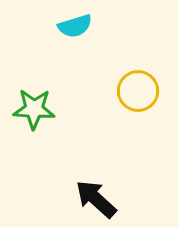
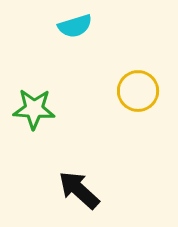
black arrow: moved 17 px left, 9 px up
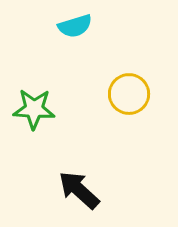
yellow circle: moved 9 px left, 3 px down
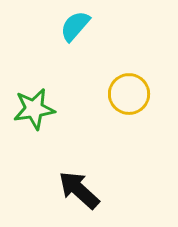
cyan semicircle: rotated 148 degrees clockwise
green star: rotated 12 degrees counterclockwise
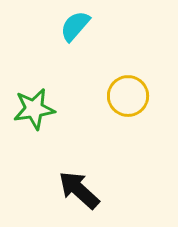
yellow circle: moved 1 px left, 2 px down
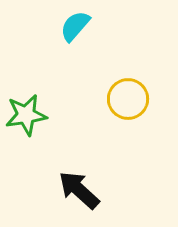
yellow circle: moved 3 px down
green star: moved 8 px left, 6 px down
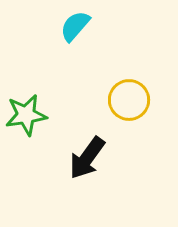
yellow circle: moved 1 px right, 1 px down
black arrow: moved 8 px right, 32 px up; rotated 96 degrees counterclockwise
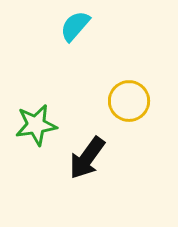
yellow circle: moved 1 px down
green star: moved 10 px right, 10 px down
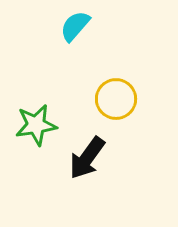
yellow circle: moved 13 px left, 2 px up
